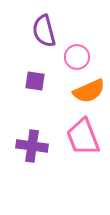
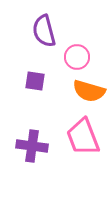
orange semicircle: rotated 40 degrees clockwise
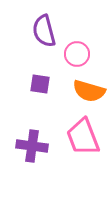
pink circle: moved 3 px up
purple square: moved 5 px right, 3 px down
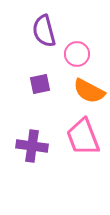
purple square: rotated 20 degrees counterclockwise
orange semicircle: rotated 12 degrees clockwise
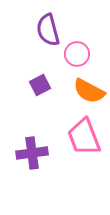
purple semicircle: moved 4 px right, 1 px up
purple square: moved 1 px down; rotated 15 degrees counterclockwise
pink trapezoid: moved 1 px right
purple cross: moved 7 px down; rotated 16 degrees counterclockwise
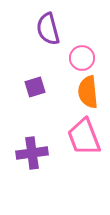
purple semicircle: moved 1 px up
pink circle: moved 5 px right, 4 px down
purple square: moved 5 px left, 2 px down; rotated 10 degrees clockwise
orange semicircle: moved 1 px left, 1 px down; rotated 56 degrees clockwise
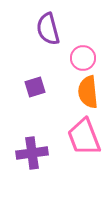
pink circle: moved 1 px right
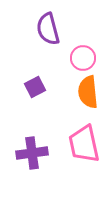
purple square: rotated 10 degrees counterclockwise
pink trapezoid: moved 7 px down; rotated 9 degrees clockwise
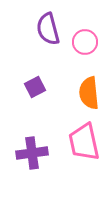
pink circle: moved 2 px right, 16 px up
orange semicircle: moved 1 px right, 1 px down
pink trapezoid: moved 2 px up
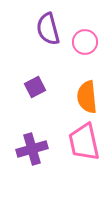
orange semicircle: moved 2 px left, 4 px down
purple cross: moved 4 px up; rotated 8 degrees counterclockwise
